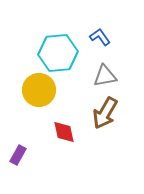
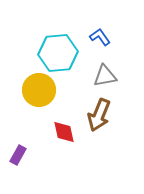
brown arrow: moved 6 px left, 2 px down; rotated 8 degrees counterclockwise
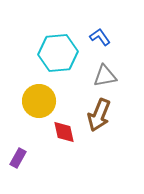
yellow circle: moved 11 px down
purple rectangle: moved 3 px down
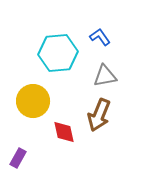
yellow circle: moved 6 px left
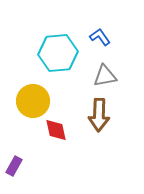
brown arrow: rotated 20 degrees counterclockwise
red diamond: moved 8 px left, 2 px up
purple rectangle: moved 4 px left, 8 px down
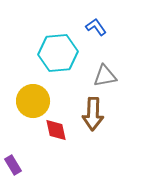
blue L-shape: moved 4 px left, 10 px up
brown arrow: moved 6 px left, 1 px up
purple rectangle: moved 1 px left, 1 px up; rotated 60 degrees counterclockwise
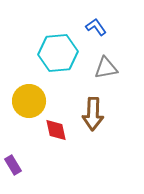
gray triangle: moved 1 px right, 8 px up
yellow circle: moved 4 px left
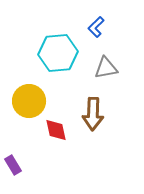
blue L-shape: rotated 100 degrees counterclockwise
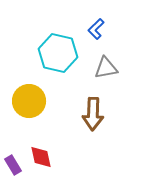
blue L-shape: moved 2 px down
cyan hexagon: rotated 18 degrees clockwise
red diamond: moved 15 px left, 27 px down
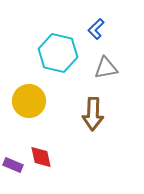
purple rectangle: rotated 36 degrees counterclockwise
